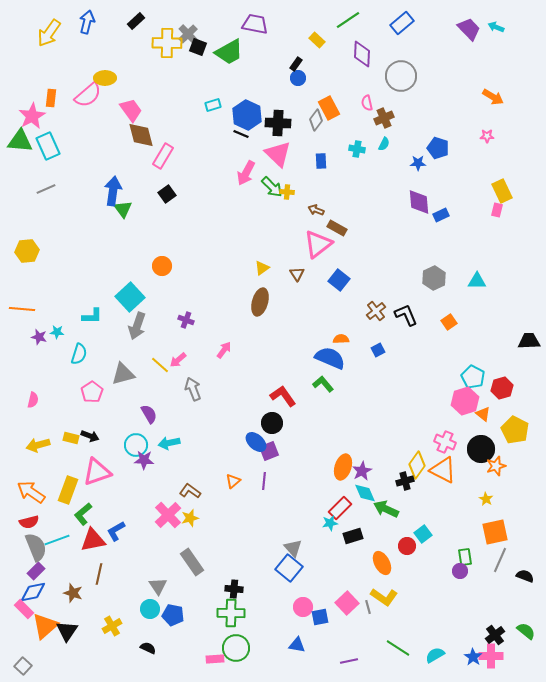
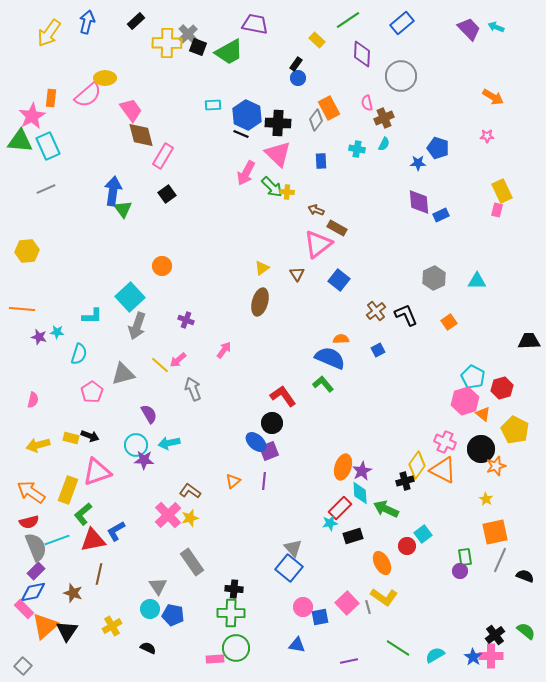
cyan rectangle at (213, 105): rotated 14 degrees clockwise
cyan diamond at (365, 493): moved 5 px left; rotated 20 degrees clockwise
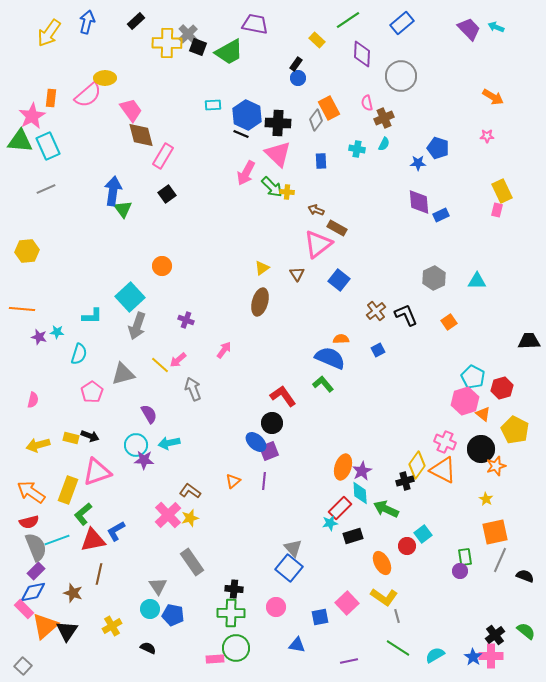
pink circle at (303, 607): moved 27 px left
gray line at (368, 607): moved 29 px right, 9 px down
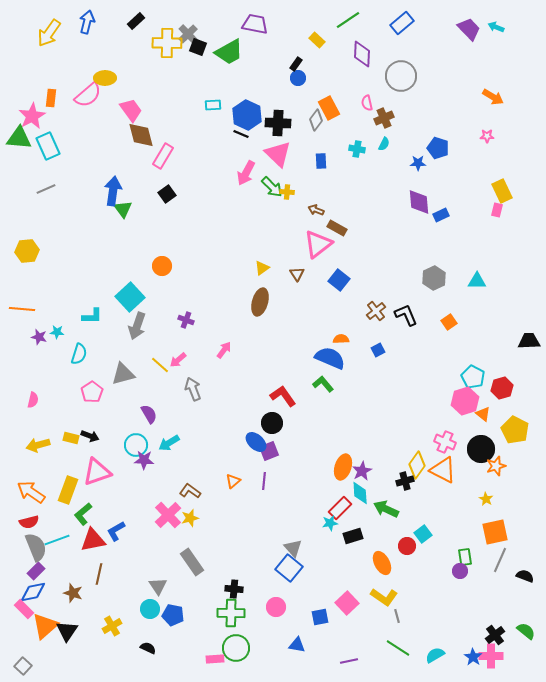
green triangle at (20, 141): moved 1 px left, 3 px up
cyan arrow at (169, 443): rotated 20 degrees counterclockwise
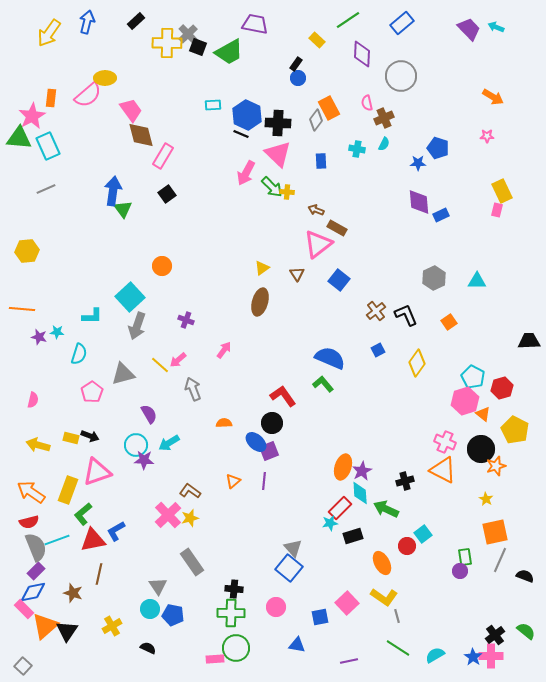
orange semicircle at (341, 339): moved 117 px left, 84 px down
yellow arrow at (38, 445): rotated 30 degrees clockwise
yellow diamond at (417, 465): moved 102 px up
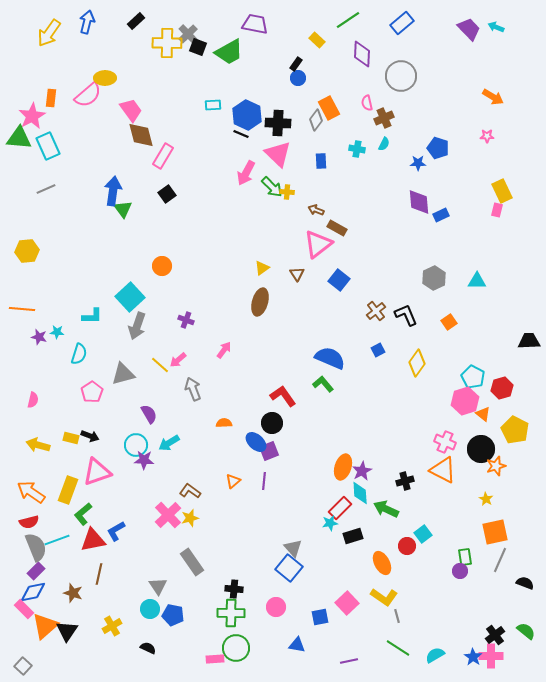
black semicircle at (525, 576): moved 7 px down
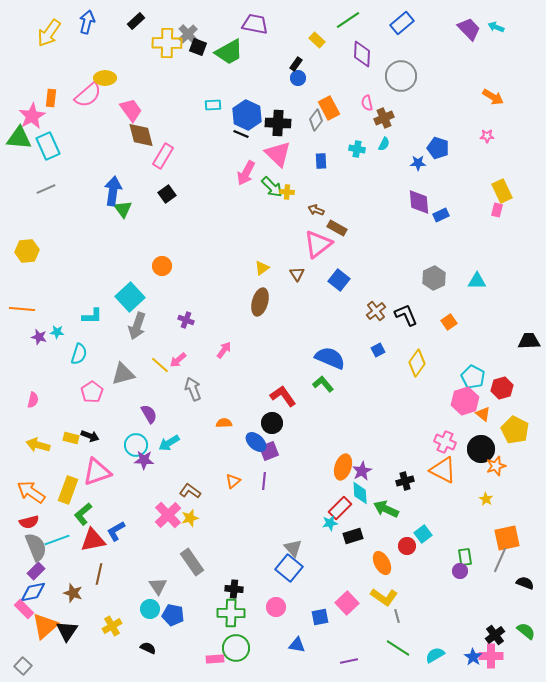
orange square at (495, 532): moved 12 px right, 6 px down
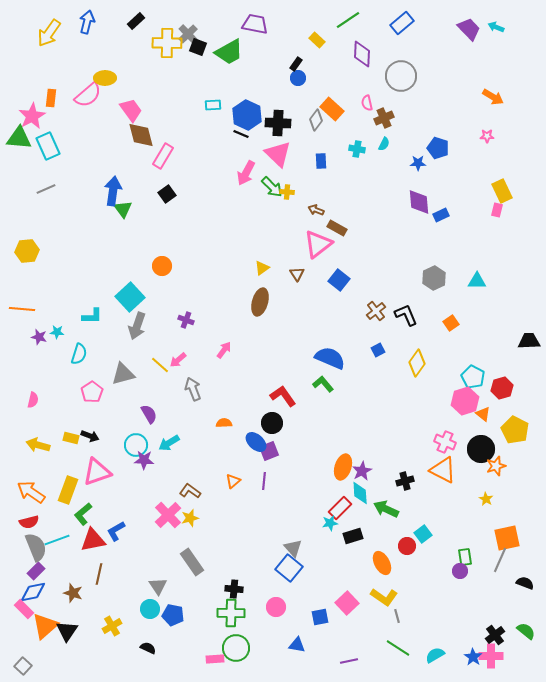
orange rectangle at (329, 108): moved 3 px right, 1 px down; rotated 20 degrees counterclockwise
orange square at (449, 322): moved 2 px right, 1 px down
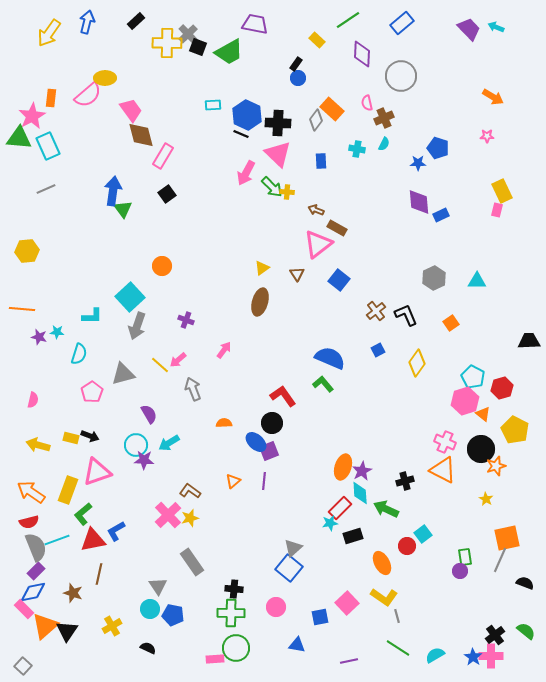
gray triangle at (293, 548): rotated 30 degrees clockwise
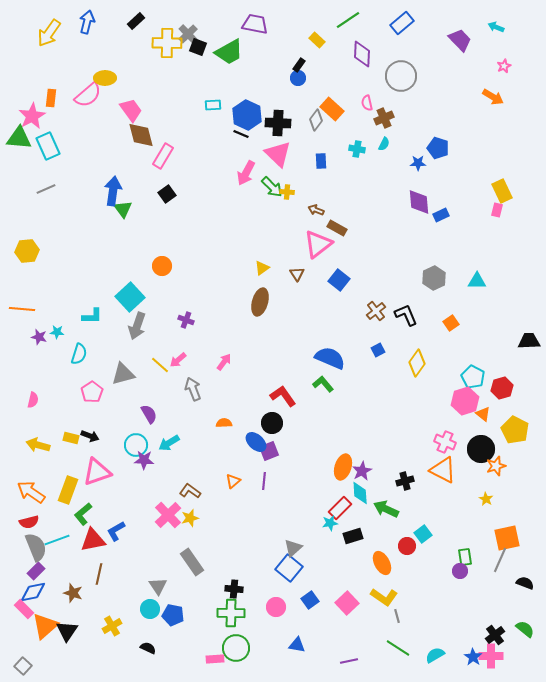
purple trapezoid at (469, 29): moved 9 px left, 11 px down
black rectangle at (296, 64): moved 3 px right, 1 px down
pink star at (487, 136): moved 17 px right, 70 px up; rotated 24 degrees counterclockwise
pink arrow at (224, 350): moved 12 px down
blue square at (320, 617): moved 10 px left, 17 px up; rotated 24 degrees counterclockwise
green semicircle at (526, 631): moved 1 px left, 2 px up
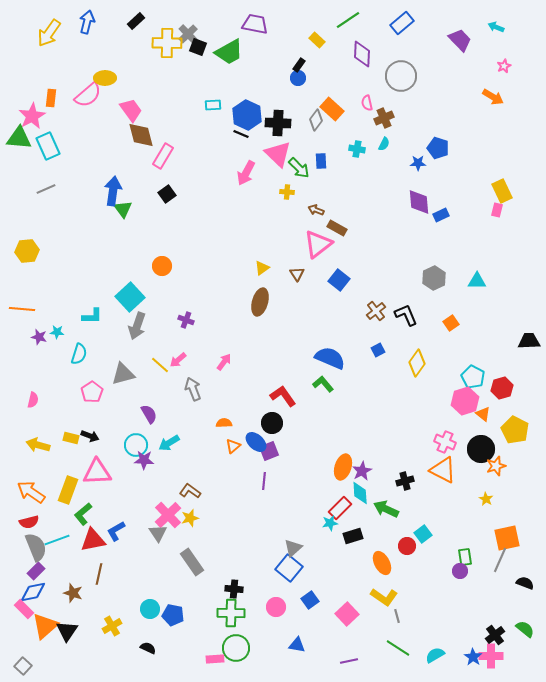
green arrow at (272, 187): moved 27 px right, 19 px up
pink triangle at (97, 472): rotated 16 degrees clockwise
orange triangle at (233, 481): moved 35 px up
gray triangle at (158, 586): moved 53 px up
pink square at (347, 603): moved 11 px down
